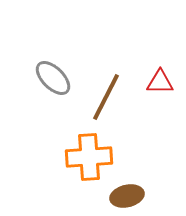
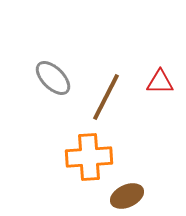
brown ellipse: rotated 12 degrees counterclockwise
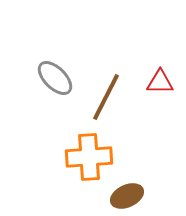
gray ellipse: moved 2 px right
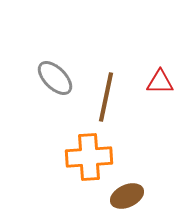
brown line: rotated 15 degrees counterclockwise
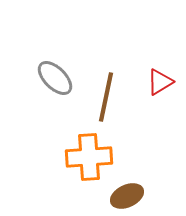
red triangle: rotated 32 degrees counterclockwise
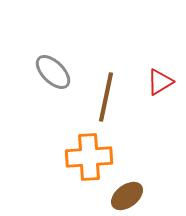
gray ellipse: moved 2 px left, 6 px up
brown ellipse: rotated 12 degrees counterclockwise
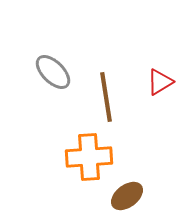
brown line: rotated 21 degrees counterclockwise
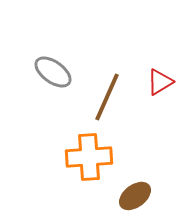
gray ellipse: rotated 9 degrees counterclockwise
brown line: moved 1 px right; rotated 33 degrees clockwise
brown ellipse: moved 8 px right
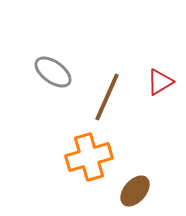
orange cross: rotated 12 degrees counterclockwise
brown ellipse: moved 5 px up; rotated 12 degrees counterclockwise
